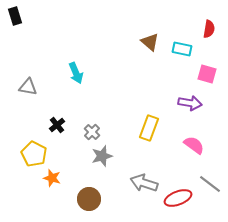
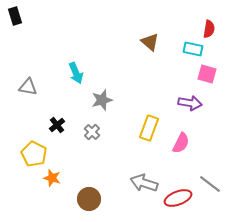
cyan rectangle: moved 11 px right
pink semicircle: moved 13 px left, 2 px up; rotated 80 degrees clockwise
gray star: moved 56 px up
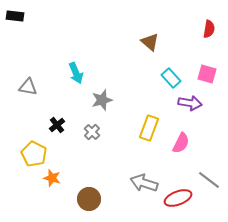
black rectangle: rotated 66 degrees counterclockwise
cyan rectangle: moved 22 px left, 29 px down; rotated 36 degrees clockwise
gray line: moved 1 px left, 4 px up
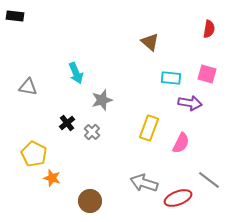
cyan rectangle: rotated 42 degrees counterclockwise
black cross: moved 10 px right, 2 px up
brown circle: moved 1 px right, 2 px down
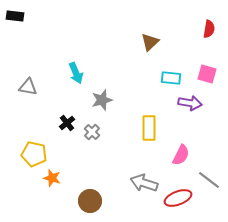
brown triangle: rotated 36 degrees clockwise
yellow rectangle: rotated 20 degrees counterclockwise
pink semicircle: moved 12 px down
yellow pentagon: rotated 15 degrees counterclockwise
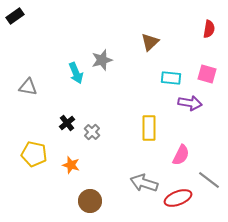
black rectangle: rotated 42 degrees counterclockwise
gray star: moved 40 px up
orange star: moved 19 px right, 13 px up
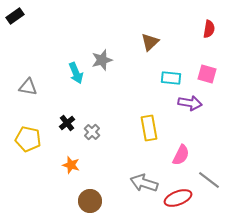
yellow rectangle: rotated 10 degrees counterclockwise
yellow pentagon: moved 6 px left, 15 px up
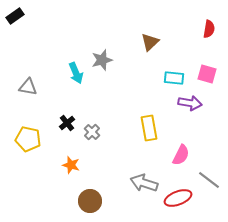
cyan rectangle: moved 3 px right
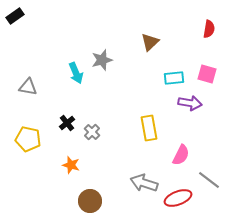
cyan rectangle: rotated 12 degrees counterclockwise
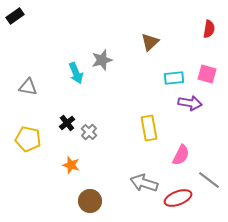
gray cross: moved 3 px left
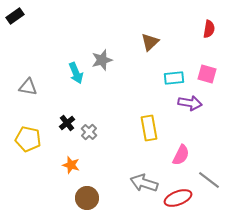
brown circle: moved 3 px left, 3 px up
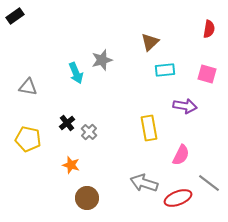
cyan rectangle: moved 9 px left, 8 px up
purple arrow: moved 5 px left, 3 px down
gray line: moved 3 px down
